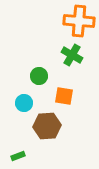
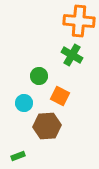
orange square: moved 4 px left; rotated 18 degrees clockwise
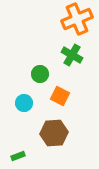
orange cross: moved 2 px left, 2 px up; rotated 28 degrees counterclockwise
green circle: moved 1 px right, 2 px up
brown hexagon: moved 7 px right, 7 px down
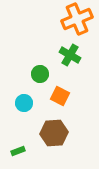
green cross: moved 2 px left
green rectangle: moved 5 px up
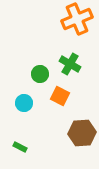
green cross: moved 9 px down
brown hexagon: moved 28 px right
green rectangle: moved 2 px right, 4 px up; rotated 48 degrees clockwise
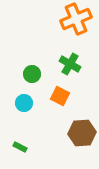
orange cross: moved 1 px left
green circle: moved 8 px left
